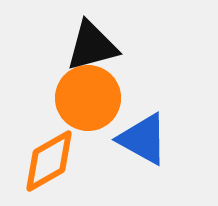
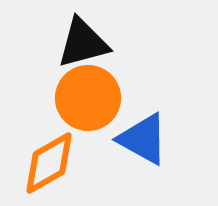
black triangle: moved 9 px left, 3 px up
orange diamond: moved 2 px down
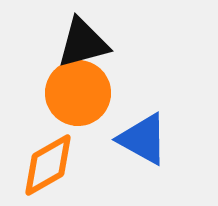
orange circle: moved 10 px left, 5 px up
orange diamond: moved 1 px left, 2 px down
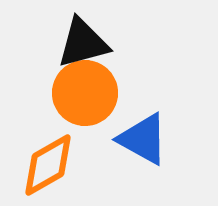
orange circle: moved 7 px right
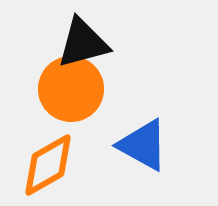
orange circle: moved 14 px left, 4 px up
blue triangle: moved 6 px down
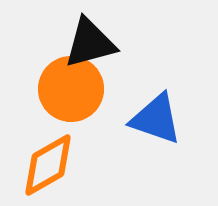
black triangle: moved 7 px right
blue triangle: moved 13 px right, 26 px up; rotated 10 degrees counterclockwise
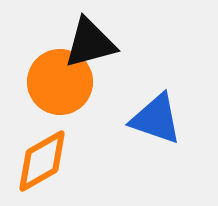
orange circle: moved 11 px left, 7 px up
orange diamond: moved 6 px left, 4 px up
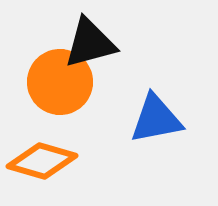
blue triangle: rotated 30 degrees counterclockwise
orange diamond: rotated 46 degrees clockwise
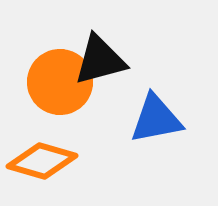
black triangle: moved 10 px right, 17 px down
